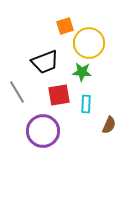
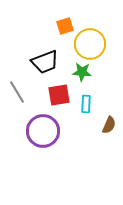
yellow circle: moved 1 px right, 1 px down
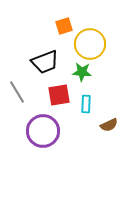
orange square: moved 1 px left
brown semicircle: rotated 42 degrees clockwise
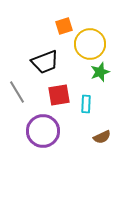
green star: moved 18 px right; rotated 24 degrees counterclockwise
brown semicircle: moved 7 px left, 12 px down
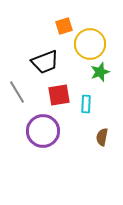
brown semicircle: rotated 126 degrees clockwise
